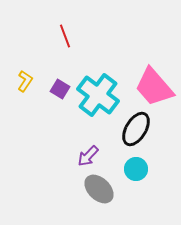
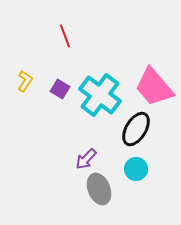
cyan cross: moved 2 px right
purple arrow: moved 2 px left, 3 px down
gray ellipse: rotated 24 degrees clockwise
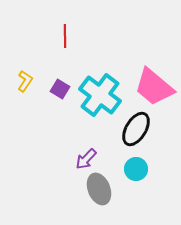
red line: rotated 20 degrees clockwise
pink trapezoid: rotated 9 degrees counterclockwise
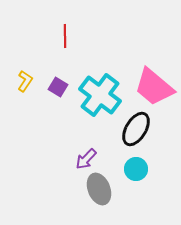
purple square: moved 2 px left, 2 px up
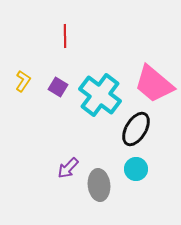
yellow L-shape: moved 2 px left
pink trapezoid: moved 3 px up
purple arrow: moved 18 px left, 9 px down
gray ellipse: moved 4 px up; rotated 16 degrees clockwise
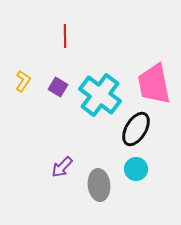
pink trapezoid: rotated 39 degrees clockwise
purple arrow: moved 6 px left, 1 px up
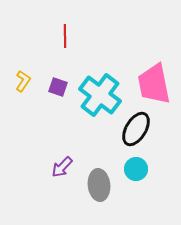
purple square: rotated 12 degrees counterclockwise
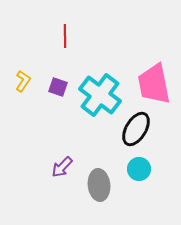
cyan circle: moved 3 px right
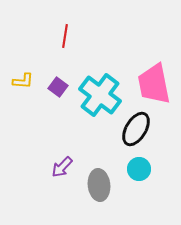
red line: rotated 10 degrees clockwise
yellow L-shape: rotated 60 degrees clockwise
purple square: rotated 18 degrees clockwise
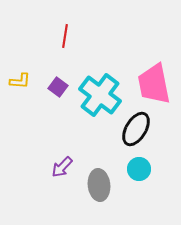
yellow L-shape: moved 3 px left
